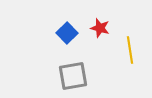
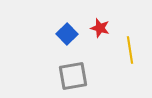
blue square: moved 1 px down
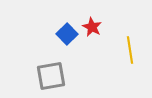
red star: moved 8 px left, 1 px up; rotated 12 degrees clockwise
gray square: moved 22 px left
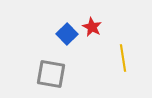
yellow line: moved 7 px left, 8 px down
gray square: moved 2 px up; rotated 20 degrees clockwise
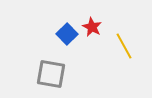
yellow line: moved 1 px right, 12 px up; rotated 20 degrees counterclockwise
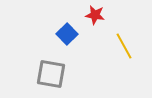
red star: moved 3 px right, 12 px up; rotated 18 degrees counterclockwise
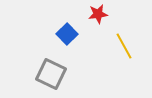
red star: moved 3 px right, 1 px up; rotated 18 degrees counterclockwise
gray square: rotated 16 degrees clockwise
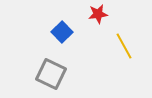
blue square: moved 5 px left, 2 px up
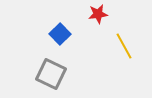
blue square: moved 2 px left, 2 px down
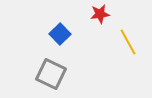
red star: moved 2 px right
yellow line: moved 4 px right, 4 px up
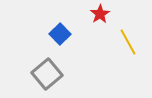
red star: rotated 24 degrees counterclockwise
gray square: moved 4 px left; rotated 24 degrees clockwise
